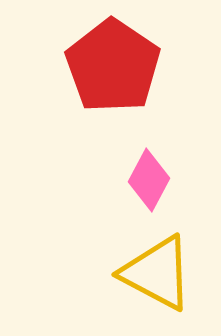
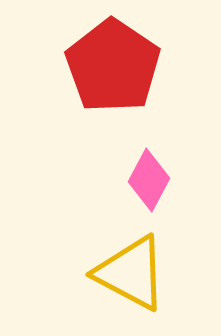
yellow triangle: moved 26 px left
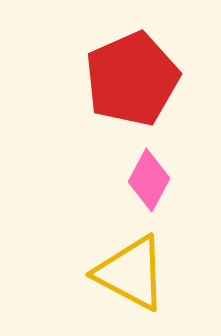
red pentagon: moved 19 px right, 13 px down; rotated 14 degrees clockwise
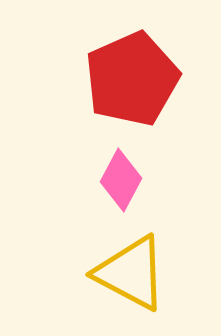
pink diamond: moved 28 px left
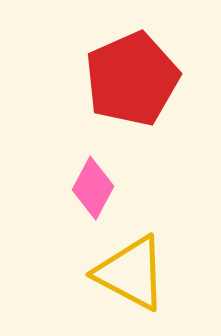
pink diamond: moved 28 px left, 8 px down
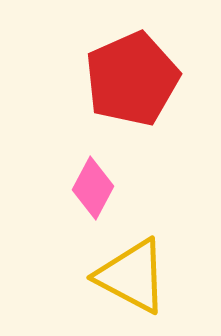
yellow triangle: moved 1 px right, 3 px down
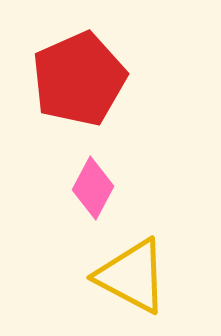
red pentagon: moved 53 px left
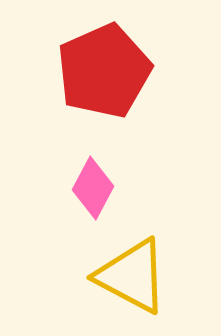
red pentagon: moved 25 px right, 8 px up
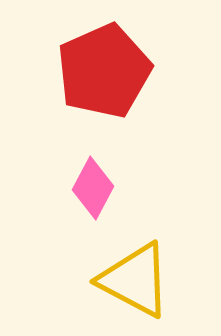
yellow triangle: moved 3 px right, 4 px down
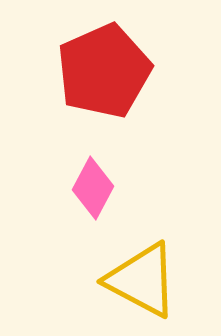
yellow triangle: moved 7 px right
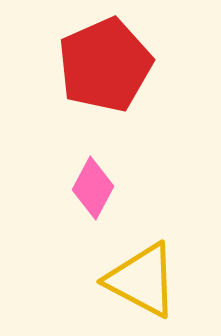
red pentagon: moved 1 px right, 6 px up
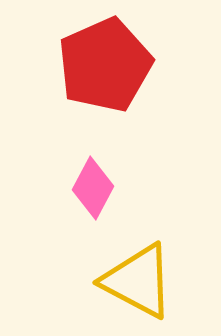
yellow triangle: moved 4 px left, 1 px down
